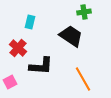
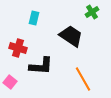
green cross: moved 8 px right; rotated 24 degrees counterclockwise
cyan rectangle: moved 4 px right, 4 px up
red cross: rotated 24 degrees counterclockwise
pink square: rotated 24 degrees counterclockwise
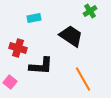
green cross: moved 2 px left, 1 px up
cyan rectangle: rotated 64 degrees clockwise
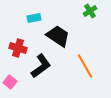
black trapezoid: moved 13 px left
black L-shape: rotated 40 degrees counterclockwise
orange line: moved 2 px right, 13 px up
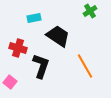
black L-shape: rotated 35 degrees counterclockwise
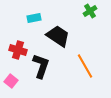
red cross: moved 2 px down
pink square: moved 1 px right, 1 px up
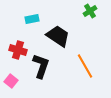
cyan rectangle: moved 2 px left, 1 px down
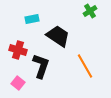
pink square: moved 7 px right, 2 px down
